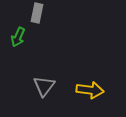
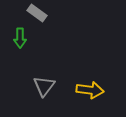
gray rectangle: rotated 66 degrees counterclockwise
green arrow: moved 2 px right, 1 px down; rotated 24 degrees counterclockwise
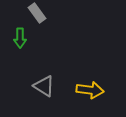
gray rectangle: rotated 18 degrees clockwise
gray triangle: rotated 35 degrees counterclockwise
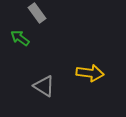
green arrow: rotated 126 degrees clockwise
yellow arrow: moved 17 px up
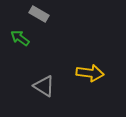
gray rectangle: moved 2 px right, 1 px down; rotated 24 degrees counterclockwise
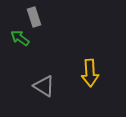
gray rectangle: moved 5 px left, 3 px down; rotated 42 degrees clockwise
yellow arrow: rotated 80 degrees clockwise
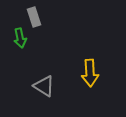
green arrow: rotated 138 degrees counterclockwise
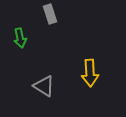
gray rectangle: moved 16 px right, 3 px up
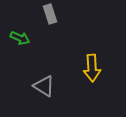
green arrow: rotated 54 degrees counterclockwise
yellow arrow: moved 2 px right, 5 px up
